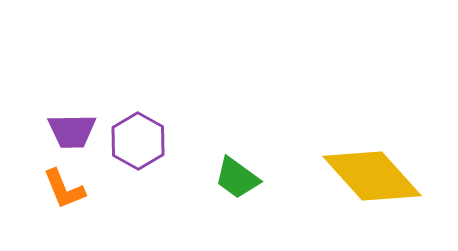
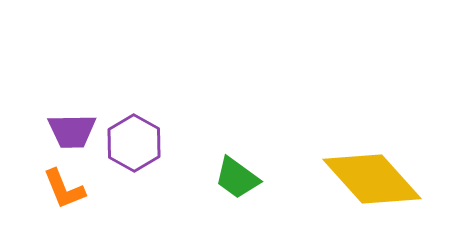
purple hexagon: moved 4 px left, 2 px down
yellow diamond: moved 3 px down
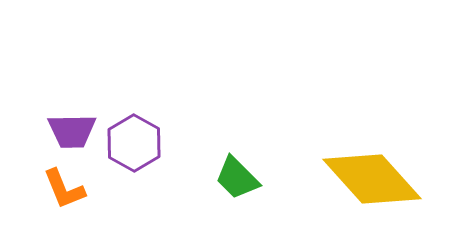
green trapezoid: rotated 9 degrees clockwise
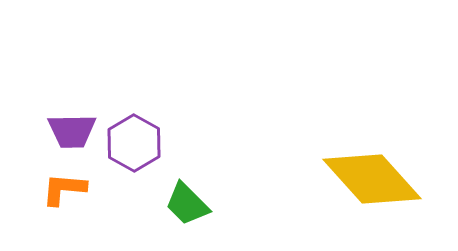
green trapezoid: moved 50 px left, 26 px down
orange L-shape: rotated 117 degrees clockwise
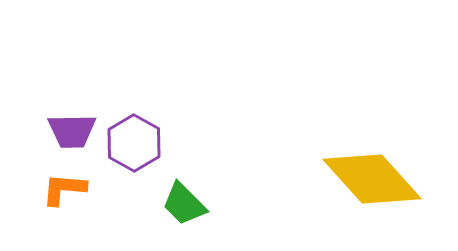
green trapezoid: moved 3 px left
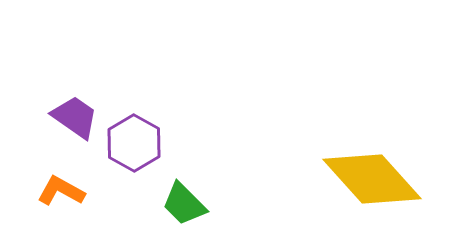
purple trapezoid: moved 3 px right, 14 px up; rotated 144 degrees counterclockwise
orange L-shape: moved 3 px left, 2 px down; rotated 24 degrees clockwise
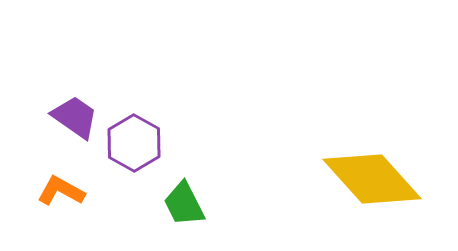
green trapezoid: rotated 18 degrees clockwise
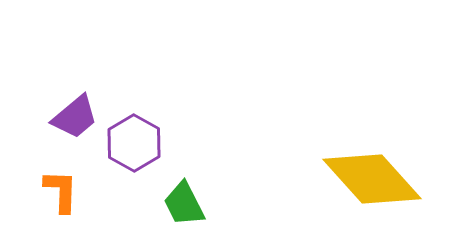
purple trapezoid: rotated 105 degrees clockwise
orange L-shape: rotated 63 degrees clockwise
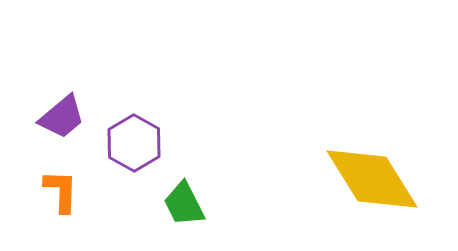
purple trapezoid: moved 13 px left
yellow diamond: rotated 10 degrees clockwise
